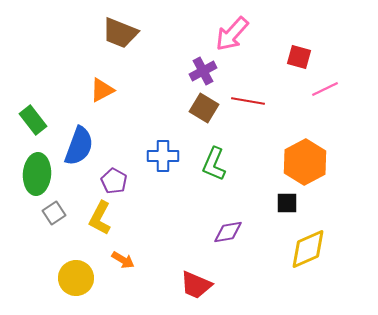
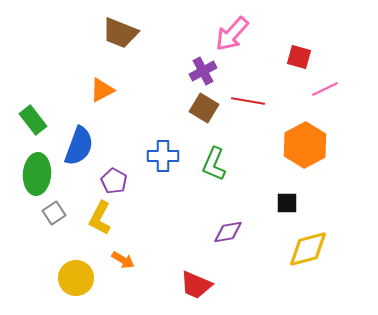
orange hexagon: moved 17 px up
yellow diamond: rotated 9 degrees clockwise
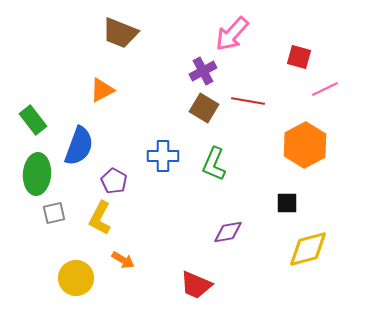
gray square: rotated 20 degrees clockwise
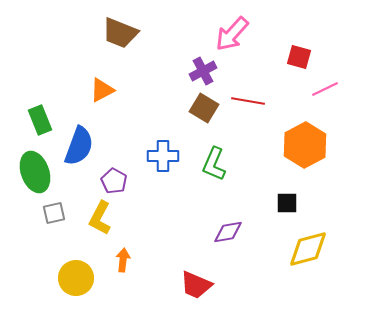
green rectangle: moved 7 px right; rotated 16 degrees clockwise
green ellipse: moved 2 px left, 2 px up; rotated 24 degrees counterclockwise
orange arrow: rotated 115 degrees counterclockwise
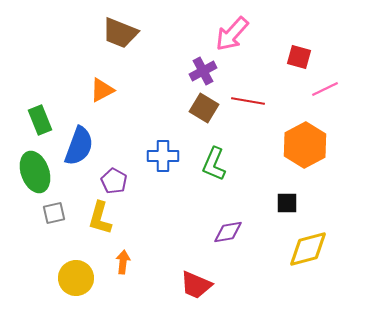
yellow L-shape: rotated 12 degrees counterclockwise
orange arrow: moved 2 px down
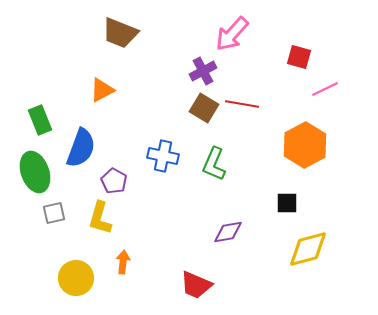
red line: moved 6 px left, 3 px down
blue semicircle: moved 2 px right, 2 px down
blue cross: rotated 12 degrees clockwise
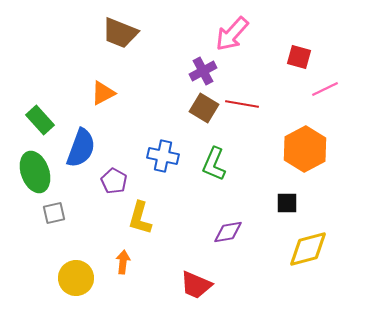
orange triangle: moved 1 px right, 3 px down
green rectangle: rotated 20 degrees counterclockwise
orange hexagon: moved 4 px down
yellow L-shape: moved 40 px right
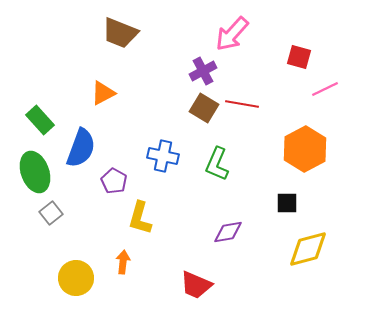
green L-shape: moved 3 px right
gray square: moved 3 px left; rotated 25 degrees counterclockwise
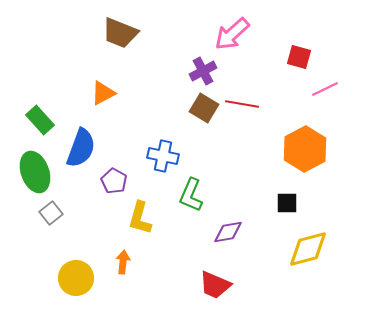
pink arrow: rotated 6 degrees clockwise
green L-shape: moved 26 px left, 31 px down
red trapezoid: moved 19 px right
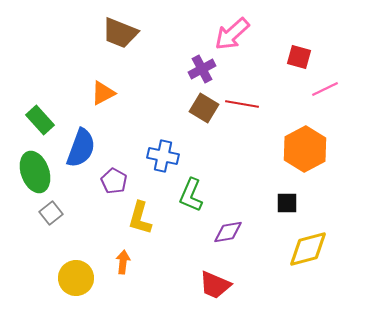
purple cross: moved 1 px left, 2 px up
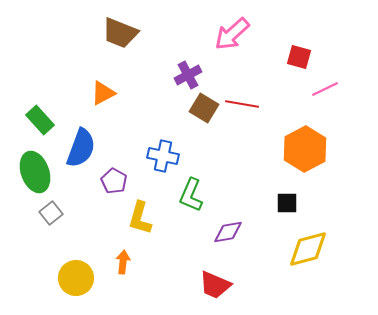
purple cross: moved 14 px left, 6 px down
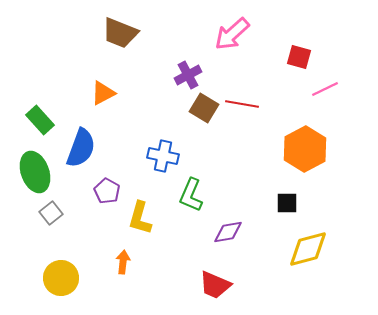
purple pentagon: moved 7 px left, 10 px down
yellow circle: moved 15 px left
